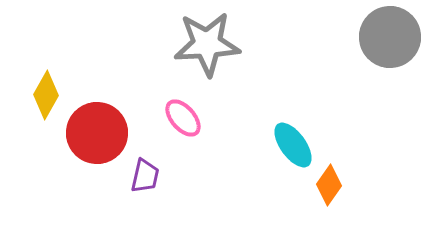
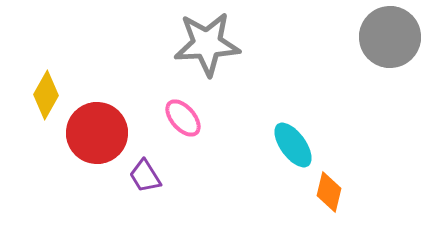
purple trapezoid: rotated 135 degrees clockwise
orange diamond: moved 7 px down; rotated 21 degrees counterclockwise
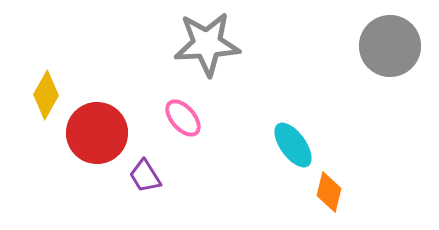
gray circle: moved 9 px down
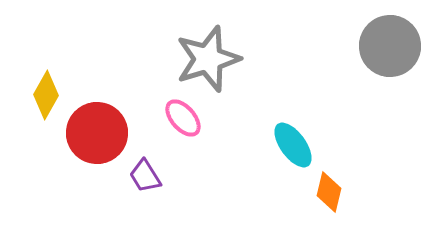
gray star: moved 1 px right, 15 px down; rotated 14 degrees counterclockwise
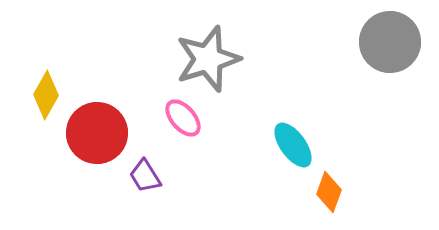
gray circle: moved 4 px up
orange diamond: rotated 6 degrees clockwise
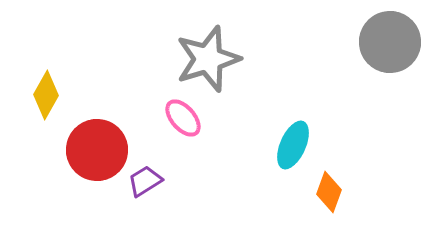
red circle: moved 17 px down
cyan ellipse: rotated 60 degrees clockwise
purple trapezoid: moved 5 px down; rotated 90 degrees clockwise
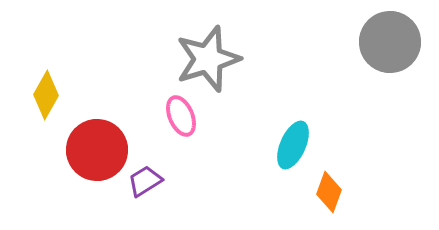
pink ellipse: moved 2 px left, 2 px up; rotated 18 degrees clockwise
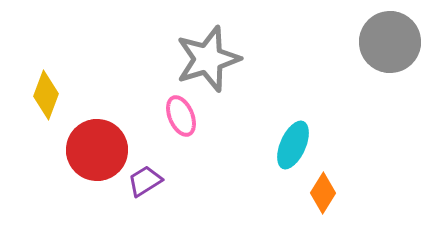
yellow diamond: rotated 9 degrees counterclockwise
orange diamond: moved 6 px left, 1 px down; rotated 12 degrees clockwise
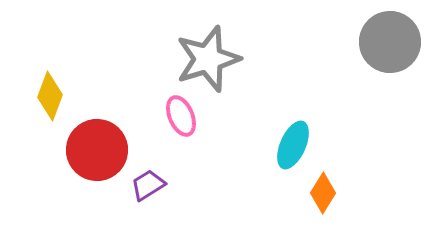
yellow diamond: moved 4 px right, 1 px down
purple trapezoid: moved 3 px right, 4 px down
